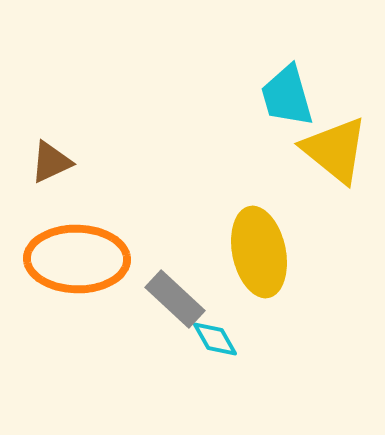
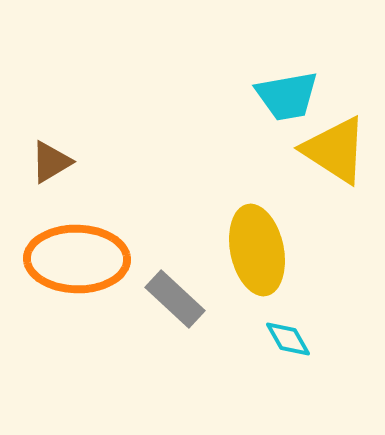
cyan trapezoid: rotated 84 degrees counterclockwise
yellow triangle: rotated 6 degrees counterclockwise
brown triangle: rotated 6 degrees counterclockwise
yellow ellipse: moved 2 px left, 2 px up
cyan diamond: moved 73 px right
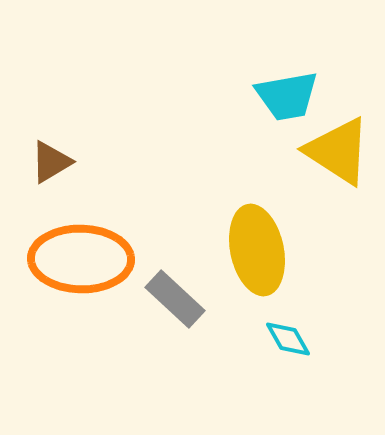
yellow triangle: moved 3 px right, 1 px down
orange ellipse: moved 4 px right
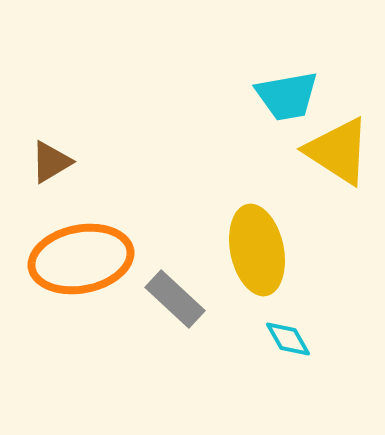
orange ellipse: rotated 12 degrees counterclockwise
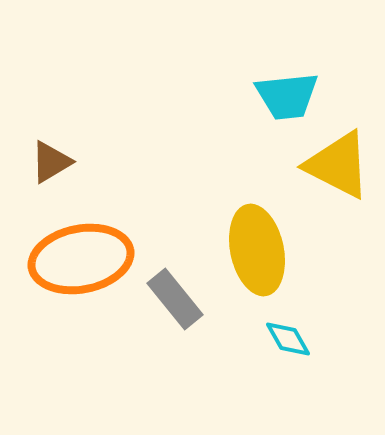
cyan trapezoid: rotated 4 degrees clockwise
yellow triangle: moved 14 px down; rotated 6 degrees counterclockwise
gray rectangle: rotated 8 degrees clockwise
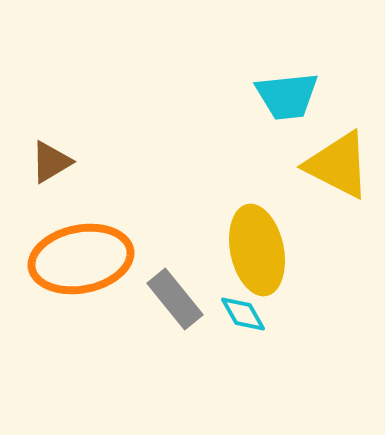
cyan diamond: moved 45 px left, 25 px up
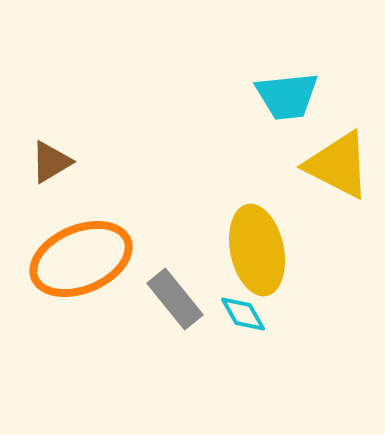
orange ellipse: rotated 12 degrees counterclockwise
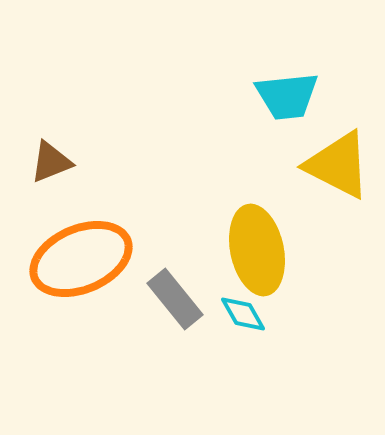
brown triangle: rotated 9 degrees clockwise
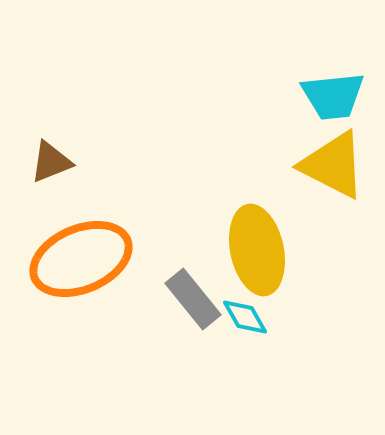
cyan trapezoid: moved 46 px right
yellow triangle: moved 5 px left
gray rectangle: moved 18 px right
cyan diamond: moved 2 px right, 3 px down
